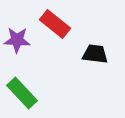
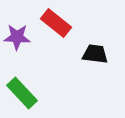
red rectangle: moved 1 px right, 1 px up
purple star: moved 3 px up
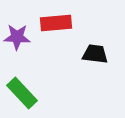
red rectangle: rotated 44 degrees counterclockwise
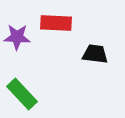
red rectangle: rotated 8 degrees clockwise
green rectangle: moved 1 px down
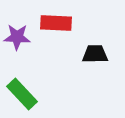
black trapezoid: rotated 8 degrees counterclockwise
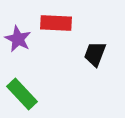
purple star: moved 1 px right, 2 px down; rotated 24 degrees clockwise
black trapezoid: rotated 68 degrees counterclockwise
